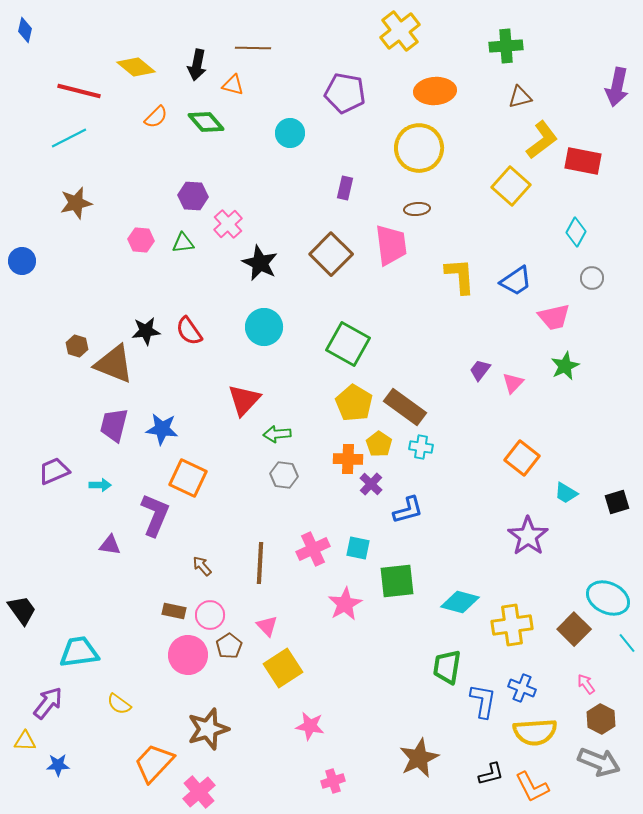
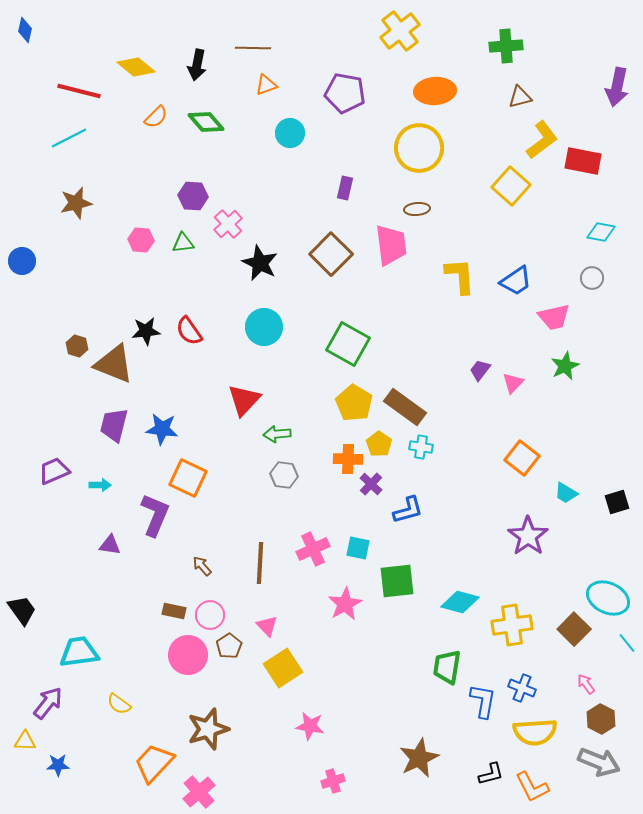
orange triangle at (233, 85): moved 33 px right; rotated 35 degrees counterclockwise
cyan diamond at (576, 232): moved 25 px right; rotated 72 degrees clockwise
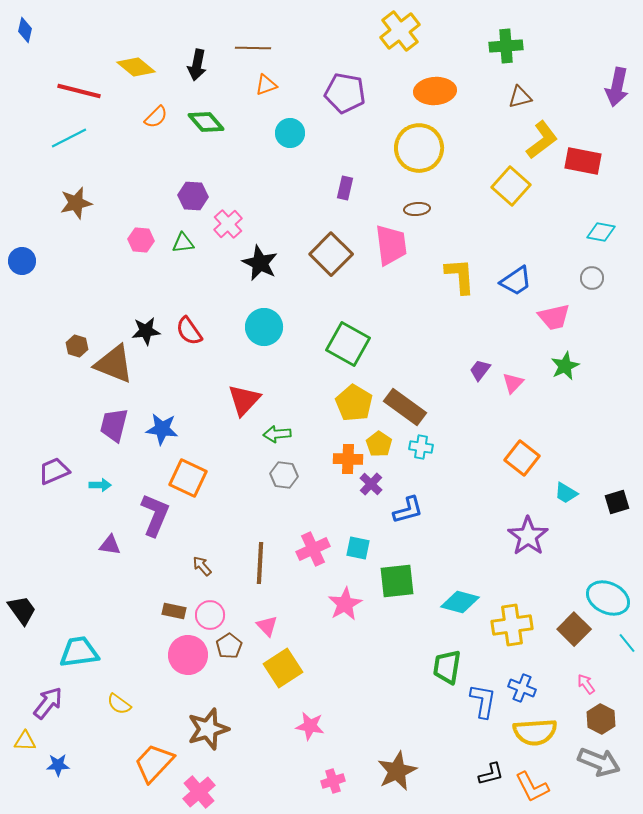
brown star at (419, 758): moved 22 px left, 13 px down
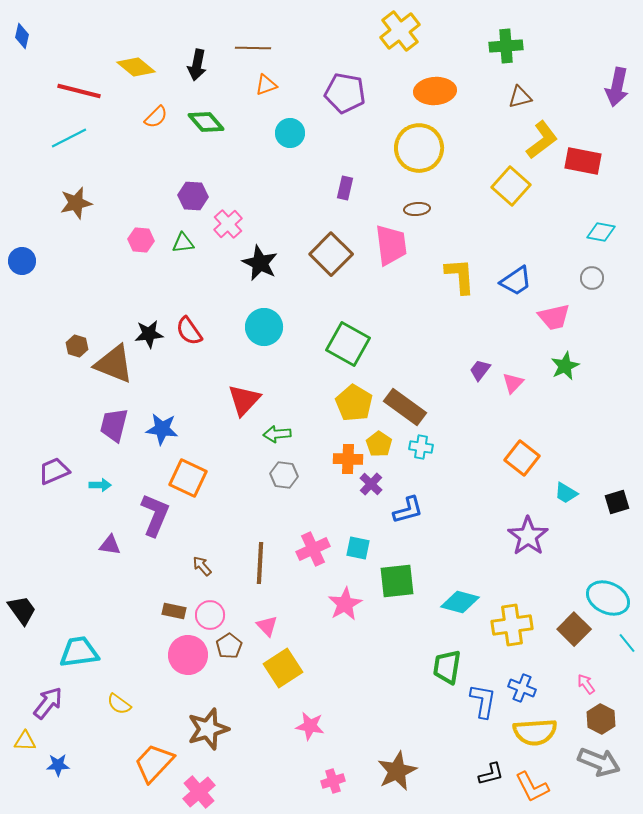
blue diamond at (25, 30): moved 3 px left, 6 px down
black star at (146, 331): moved 3 px right, 3 px down
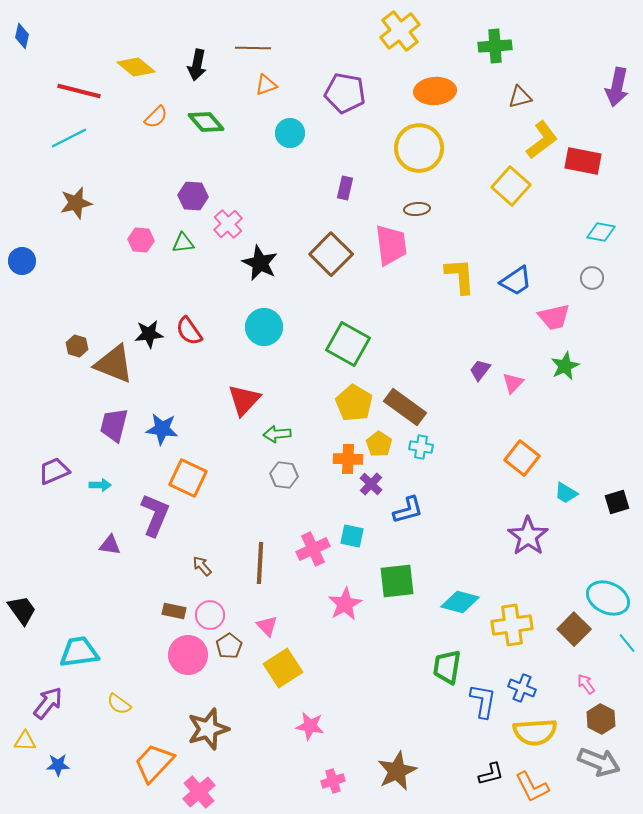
green cross at (506, 46): moved 11 px left
cyan square at (358, 548): moved 6 px left, 12 px up
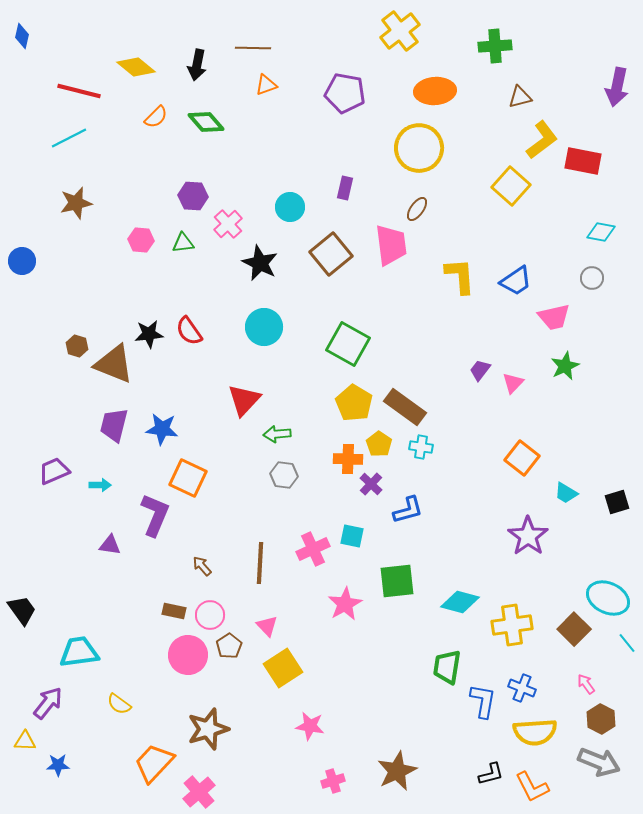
cyan circle at (290, 133): moved 74 px down
brown ellipse at (417, 209): rotated 50 degrees counterclockwise
brown square at (331, 254): rotated 6 degrees clockwise
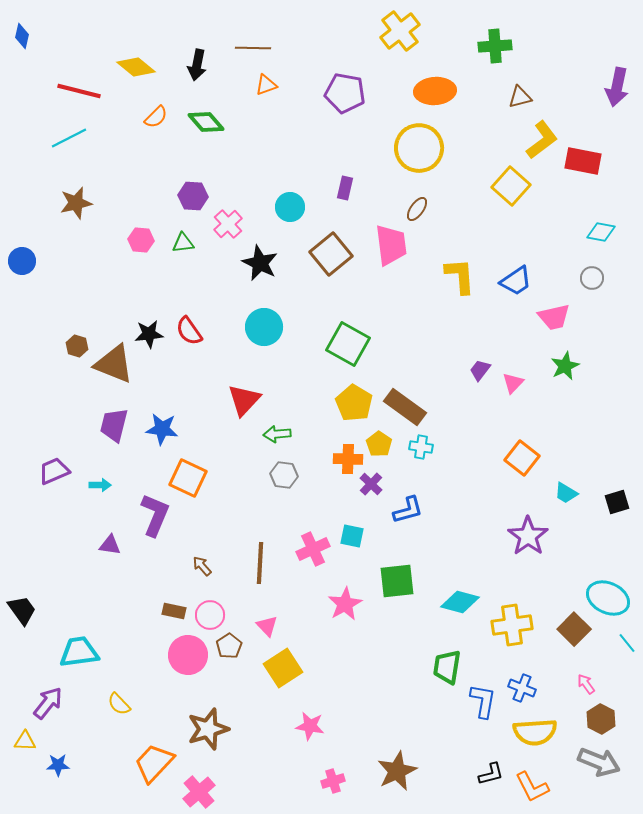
yellow semicircle at (119, 704): rotated 10 degrees clockwise
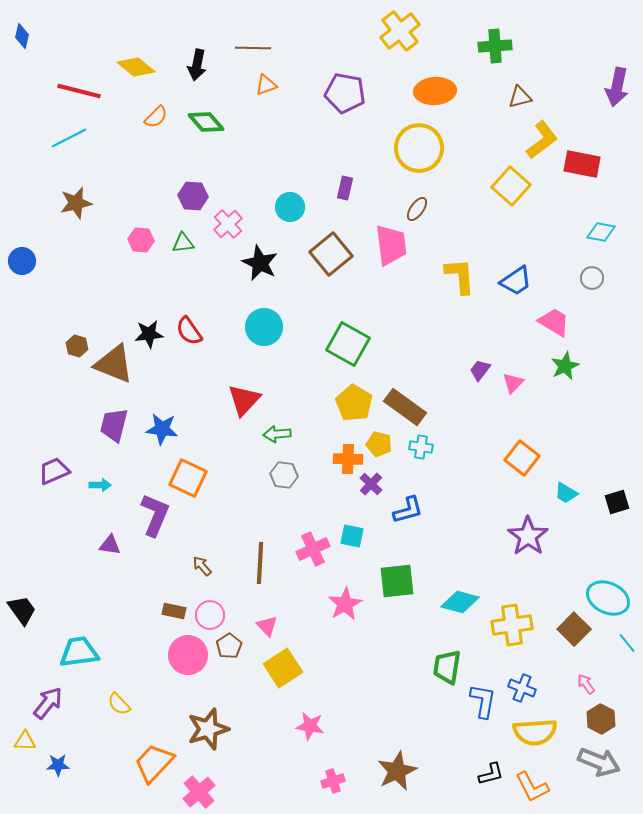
red rectangle at (583, 161): moved 1 px left, 3 px down
pink trapezoid at (554, 317): moved 5 px down; rotated 136 degrees counterclockwise
yellow pentagon at (379, 444): rotated 20 degrees counterclockwise
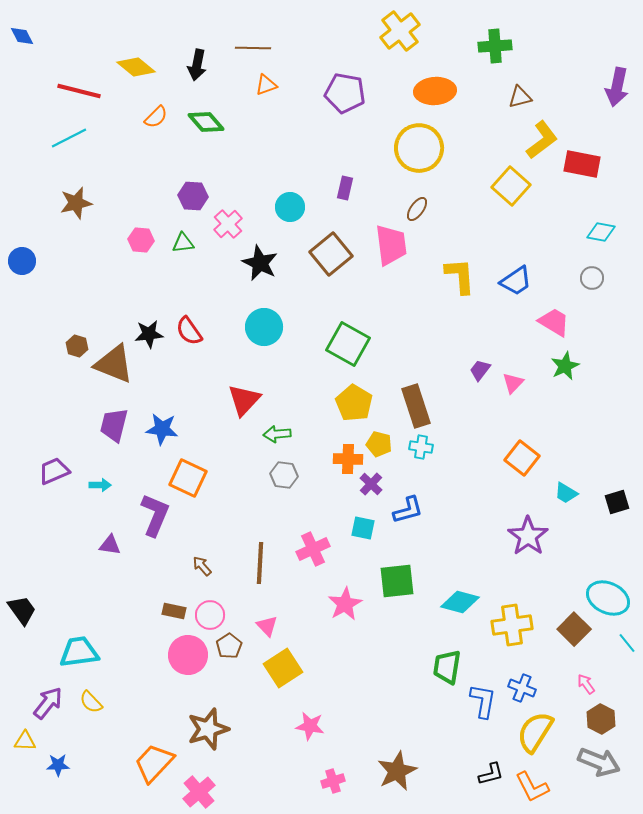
blue diamond at (22, 36): rotated 40 degrees counterclockwise
brown rectangle at (405, 407): moved 11 px right, 1 px up; rotated 36 degrees clockwise
cyan square at (352, 536): moved 11 px right, 8 px up
yellow semicircle at (119, 704): moved 28 px left, 2 px up
yellow semicircle at (535, 732): rotated 126 degrees clockwise
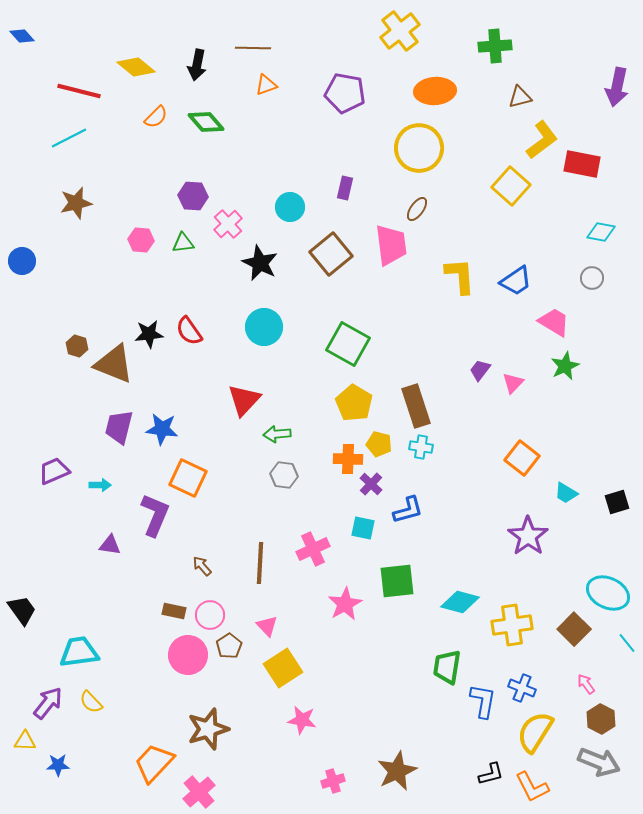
blue diamond at (22, 36): rotated 15 degrees counterclockwise
purple trapezoid at (114, 425): moved 5 px right, 2 px down
cyan ellipse at (608, 598): moved 5 px up
pink star at (310, 726): moved 8 px left, 6 px up
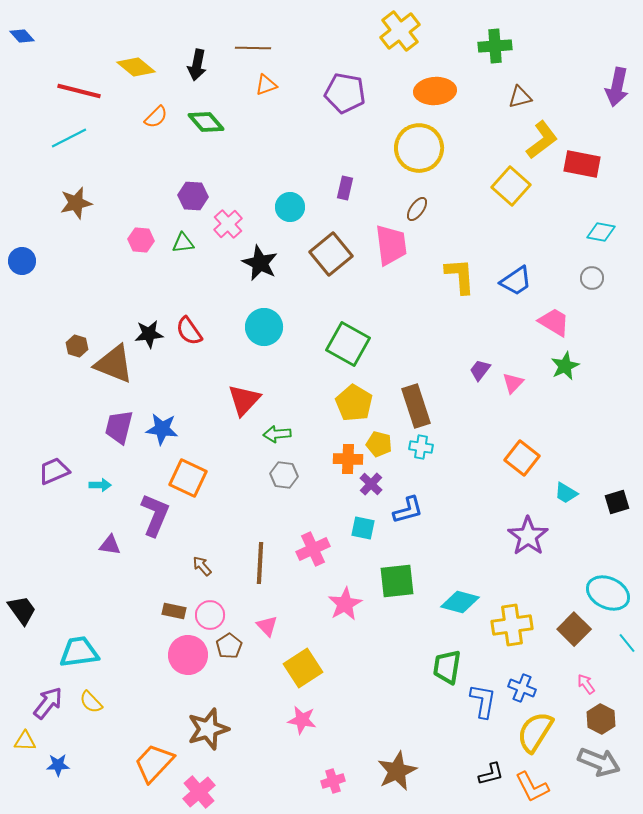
yellow square at (283, 668): moved 20 px right
